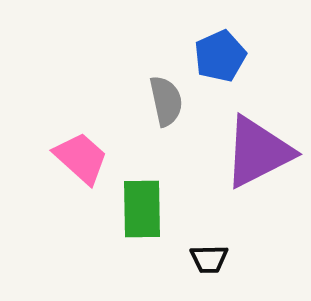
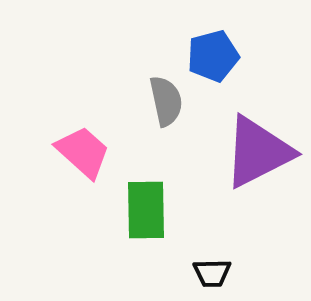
blue pentagon: moved 7 px left; rotated 9 degrees clockwise
pink trapezoid: moved 2 px right, 6 px up
green rectangle: moved 4 px right, 1 px down
black trapezoid: moved 3 px right, 14 px down
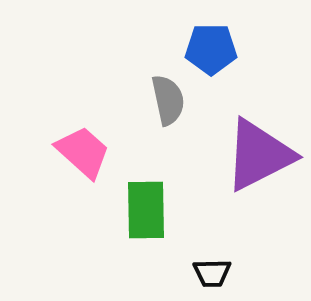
blue pentagon: moved 2 px left, 7 px up; rotated 15 degrees clockwise
gray semicircle: moved 2 px right, 1 px up
purple triangle: moved 1 px right, 3 px down
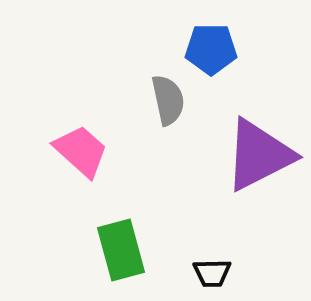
pink trapezoid: moved 2 px left, 1 px up
green rectangle: moved 25 px left, 40 px down; rotated 14 degrees counterclockwise
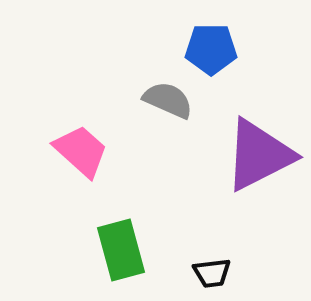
gray semicircle: rotated 54 degrees counterclockwise
black trapezoid: rotated 6 degrees counterclockwise
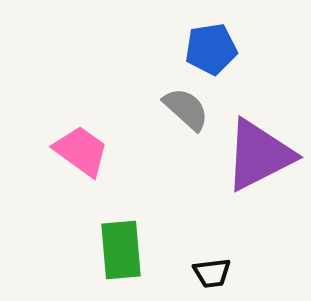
blue pentagon: rotated 9 degrees counterclockwise
gray semicircle: moved 18 px right, 9 px down; rotated 18 degrees clockwise
pink trapezoid: rotated 6 degrees counterclockwise
green rectangle: rotated 10 degrees clockwise
